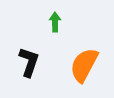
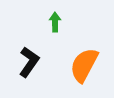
black L-shape: rotated 16 degrees clockwise
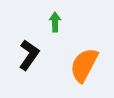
black L-shape: moved 7 px up
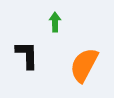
black L-shape: moved 2 px left; rotated 36 degrees counterclockwise
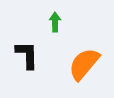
orange semicircle: moved 1 px up; rotated 12 degrees clockwise
